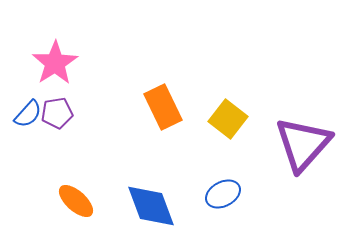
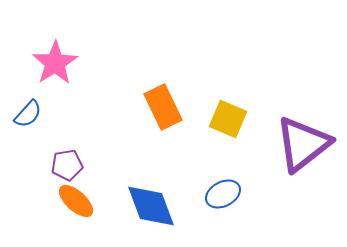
purple pentagon: moved 10 px right, 52 px down
yellow square: rotated 15 degrees counterclockwise
purple triangle: rotated 10 degrees clockwise
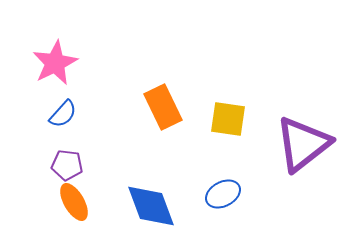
pink star: rotated 6 degrees clockwise
blue semicircle: moved 35 px right
yellow square: rotated 15 degrees counterclockwise
purple pentagon: rotated 16 degrees clockwise
orange ellipse: moved 2 px left, 1 px down; rotated 18 degrees clockwise
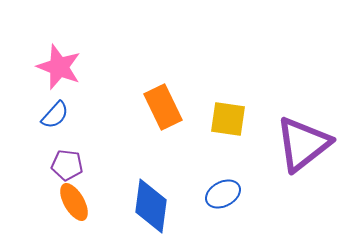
pink star: moved 4 px right, 4 px down; rotated 24 degrees counterclockwise
blue semicircle: moved 8 px left, 1 px down
blue diamond: rotated 28 degrees clockwise
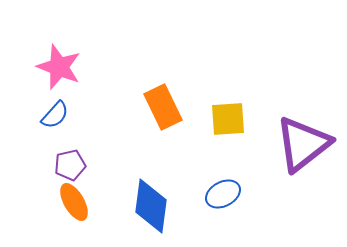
yellow square: rotated 12 degrees counterclockwise
purple pentagon: moved 3 px right; rotated 20 degrees counterclockwise
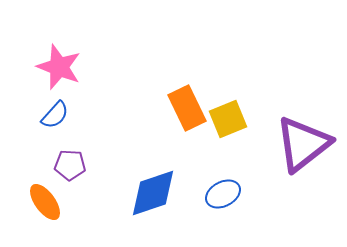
orange rectangle: moved 24 px right, 1 px down
yellow square: rotated 18 degrees counterclockwise
purple pentagon: rotated 16 degrees clockwise
orange ellipse: moved 29 px left; rotated 6 degrees counterclockwise
blue diamond: moved 2 px right, 13 px up; rotated 64 degrees clockwise
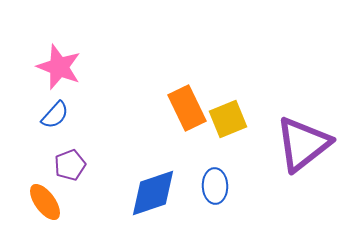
purple pentagon: rotated 24 degrees counterclockwise
blue ellipse: moved 8 px left, 8 px up; rotated 64 degrees counterclockwise
